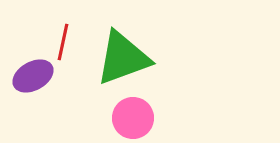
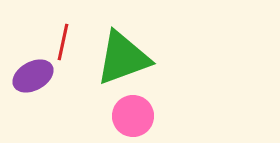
pink circle: moved 2 px up
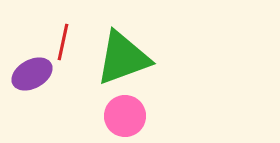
purple ellipse: moved 1 px left, 2 px up
pink circle: moved 8 px left
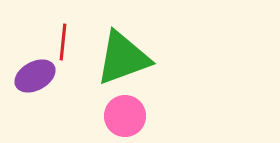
red line: rotated 6 degrees counterclockwise
purple ellipse: moved 3 px right, 2 px down
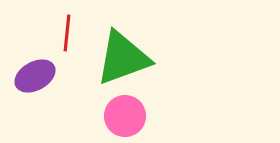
red line: moved 4 px right, 9 px up
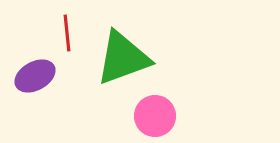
red line: rotated 12 degrees counterclockwise
pink circle: moved 30 px right
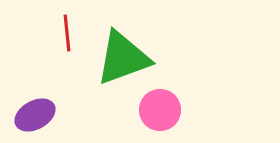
purple ellipse: moved 39 px down
pink circle: moved 5 px right, 6 px up
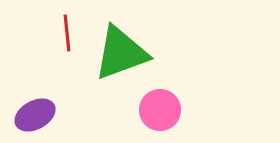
green triangle: moved 2 px left, 5 px up
